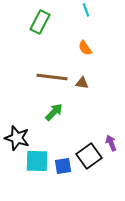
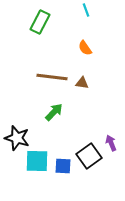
blue square: rotated 12 degrees clockwise
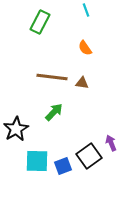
black star: moved 1 px left, 9 px up; rotated 25 degrees clockwise
blue square: rotated 24 degrees counterclockwise
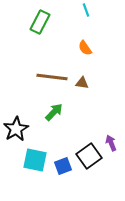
cyan square: moved 2 px left, 1 px up; rotated 10 degrees clockwise
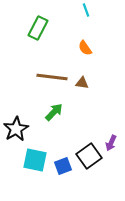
green rectangle: moved 2 px left, 6 px down
purple arrow: rotated 133 degrees counterclockwise
